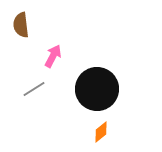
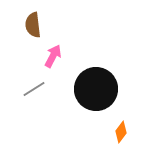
brown semicircle: moved 12 px right
black circle: moved 1 px left
orange diamond: moved 20 px right; rotated 15 degrees counterclockwise
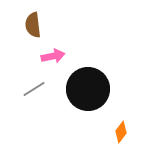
pink arrow: rotated 50 degrees clockwise
black circle: moved 8 px left
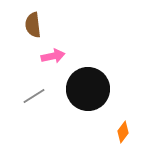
gray line: moved 7 px down
orange diamond: moved 2 px right
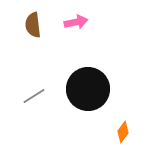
pink arrow: moved 23 px right, 34 px up
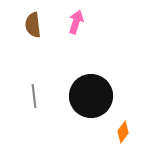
pink arrow: rotated 60 degrees counterclockwise
black circle: moved 3 px right, 7 px down
gray line: rotated 65 degrees counterclockwise
